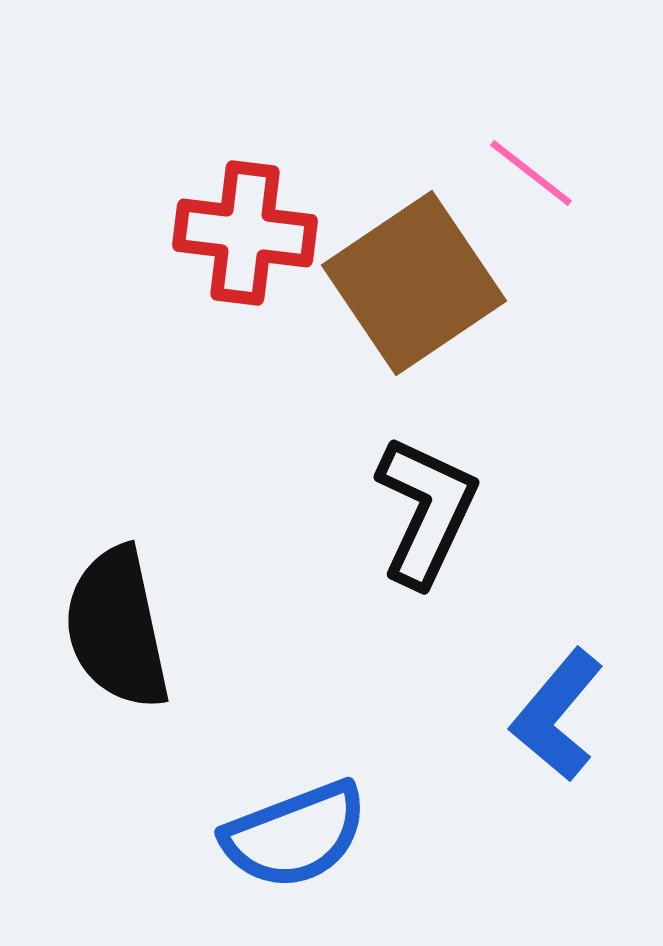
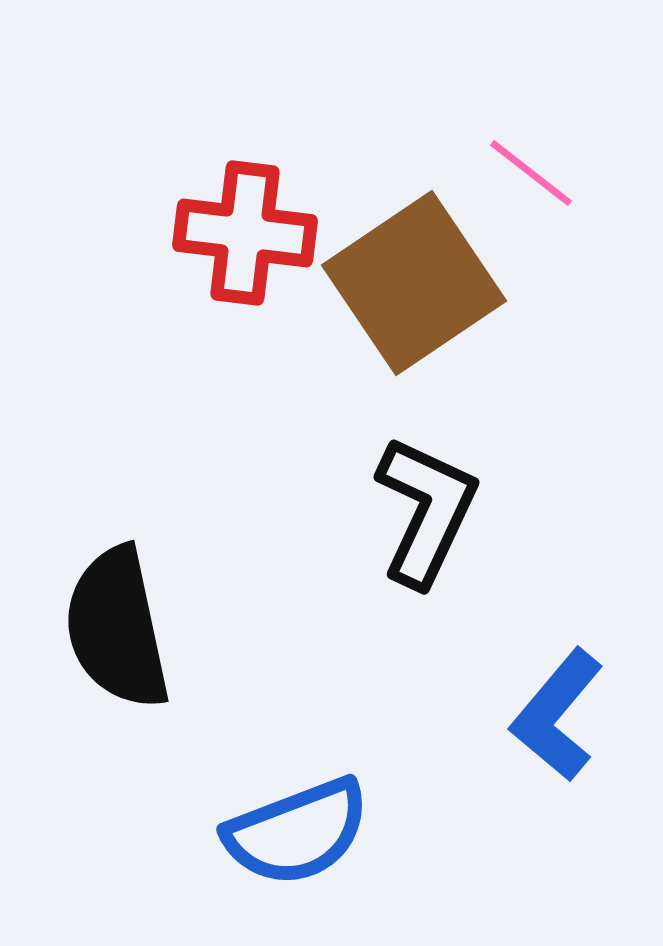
blue semicircle: moved 2 px right, 3 px up
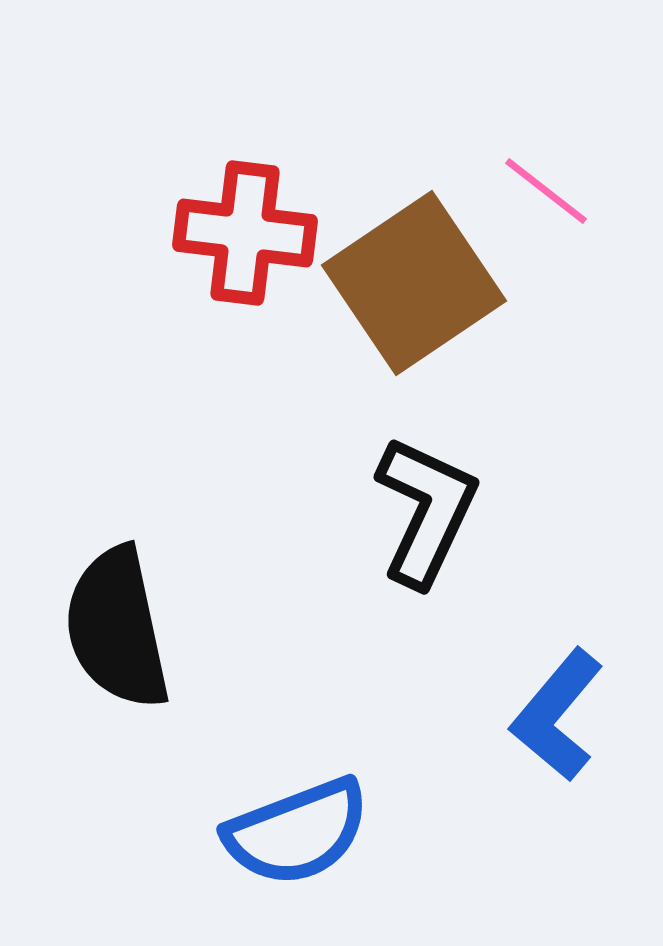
pink line: moved 15 px right, 18 px down
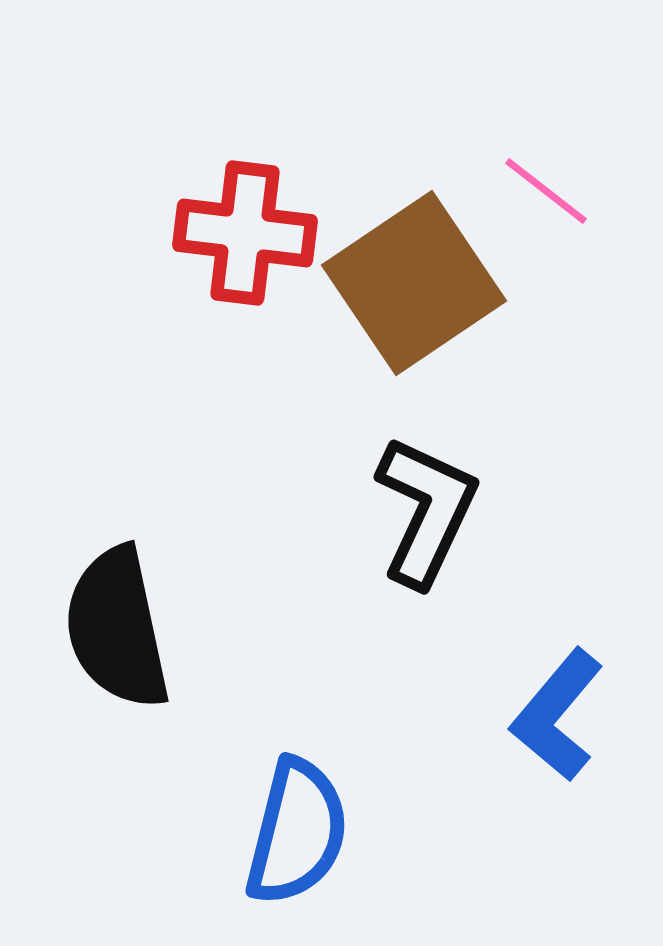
blue semicircle: rotated 55 degrees counterclockwise
